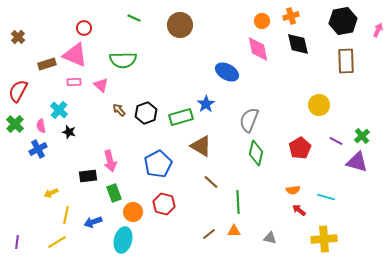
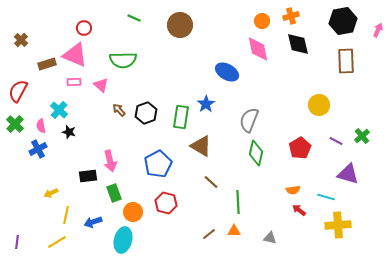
brown cross at (18, 37): moved 3 px right, 3 px down
green rectangle at (181, 117): rotated 65 degrees counterclockwise
purple triangle at (357, 162): moved 9 px left, 12 px down
red hexagon at (164, 204): moved 2 px right, 1 px up
yellow cross at (324, 239): moved 14 px right, 14 px up
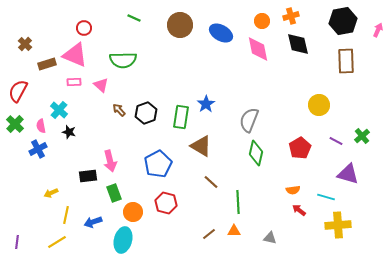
brown cross at (21, 40): moved 4 px right, 4 px down
blue ellipse at (227, 72): moved 6 px left, 39 px up
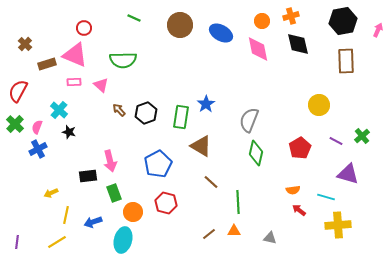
pink semicircle at (41, 126): moved 4 px left, 1 px down; rotated 32 degrees clockwise
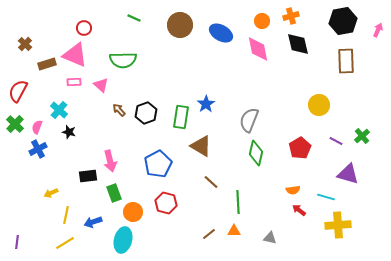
yellow line at (57, 242): moved 8 px right, 1 px down
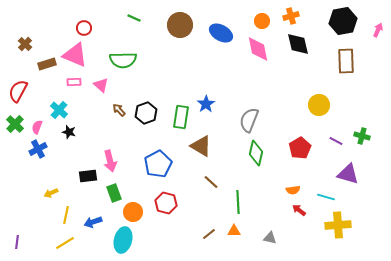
green cross at (362, 136): rotated 35 degrees counterclockwise
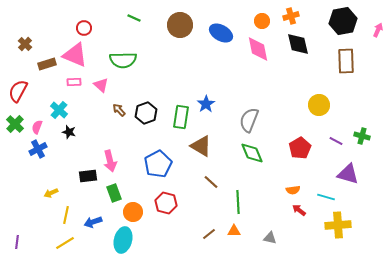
green diamond at (256, 153): moved 4 px left; rotated 35 degrees counterclockwise
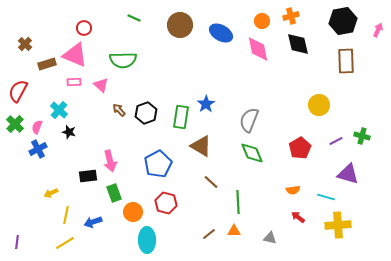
purple line at (336, 141): rotated 56 degrees counterclockwise
red arrow at (299, 210): moved 1 px left, 7 px down
cyan ellipse at (123, 240): moved 24 px right; rotated 15 degrees counterclockwise
